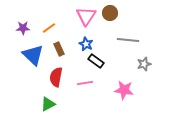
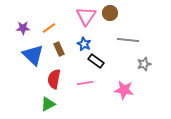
blue star: moved 2 px left
red semicircle: moved 2 px left, 2 px down
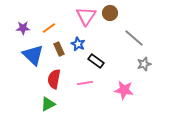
gray line: moved 6 px right, 2 px up; rotated 35 degrees clockwise
blue star: moved 6 px left
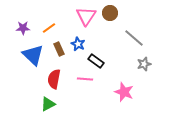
pink line: moved 4 px up; rotated 14 degrees clockwise
pink star: moved 2 px down; rotated 12 degrees clockwise
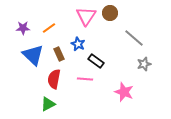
brown rectangle: moved 5 px down
